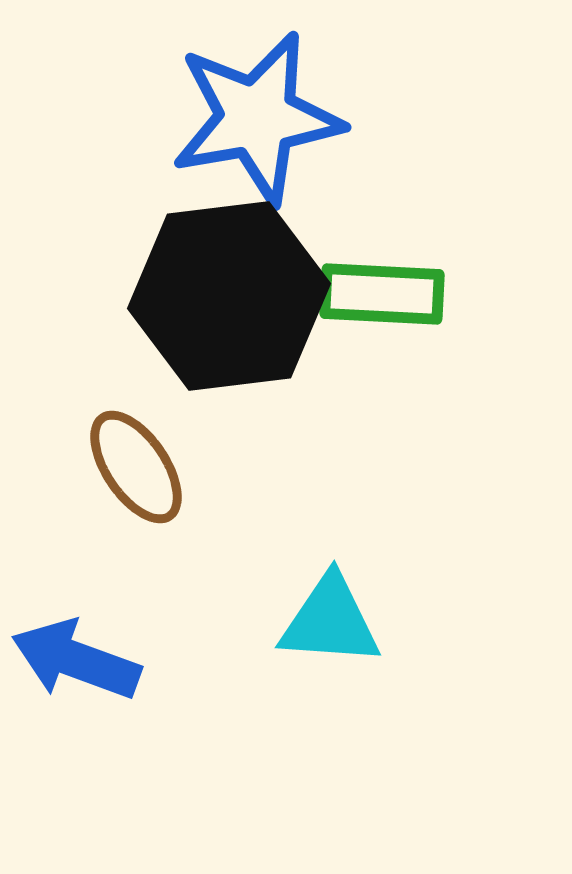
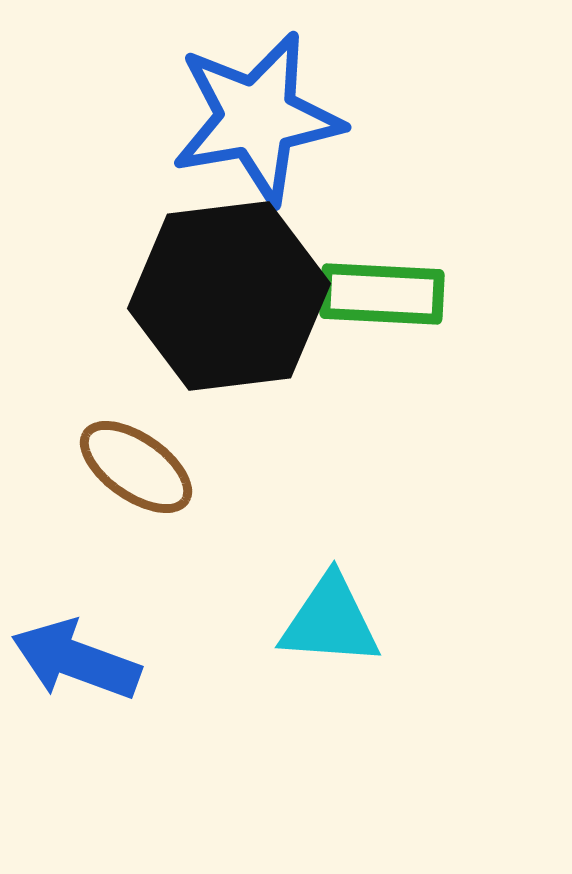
brown ellipse: rotated 21 degrees counterclockwise
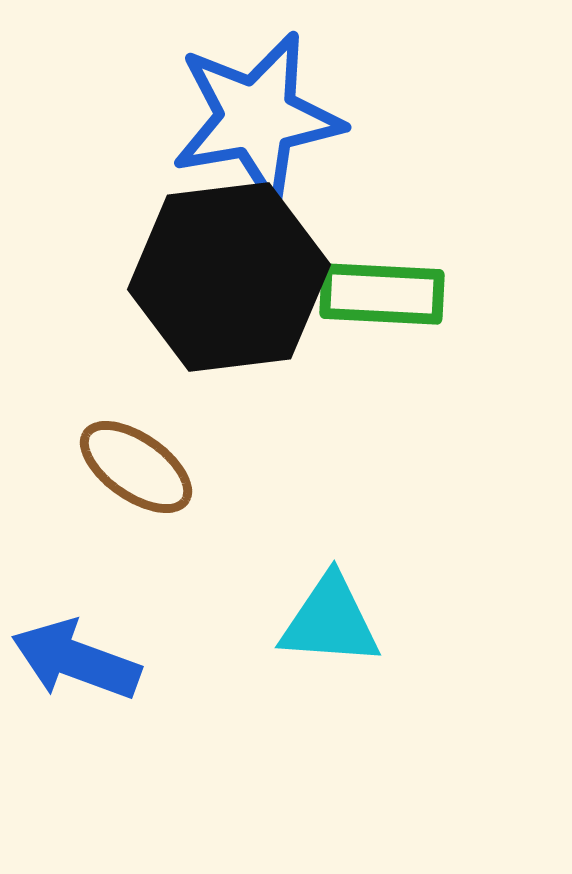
black hexagon: moved 19 px up
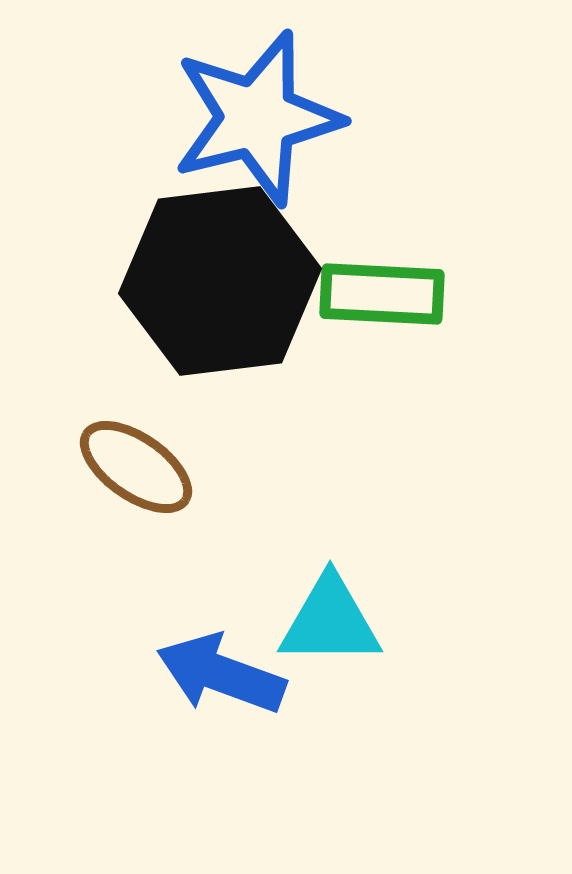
blue star: rotated 4 degrees counterclockwise
black hexagon: moved 9 px left, 4 px down
cyan triangle: rotated 4 degrees counterclockwise
blue arrow: moved 145 px right, 14 px down
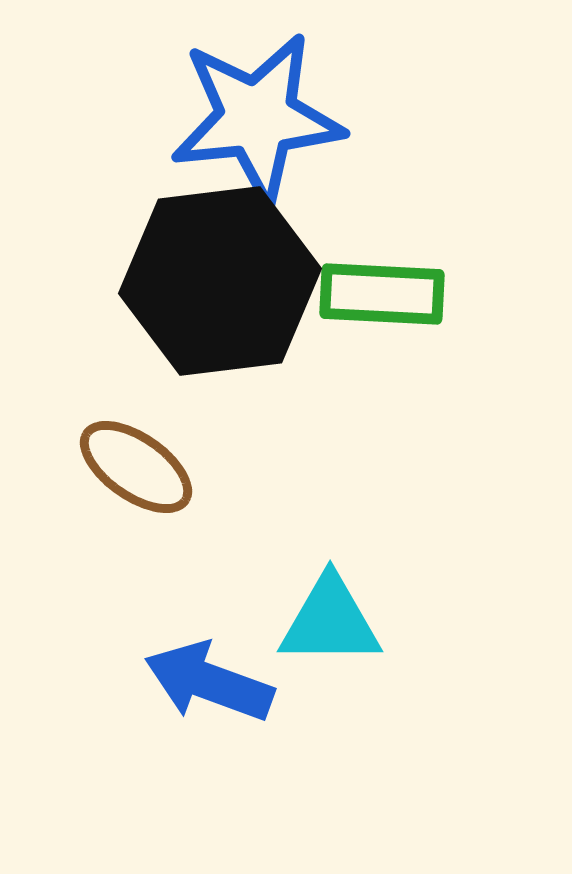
blue star: rotated 8 degrees clockwise
blue arrow: moved 12 px left, 8 px down
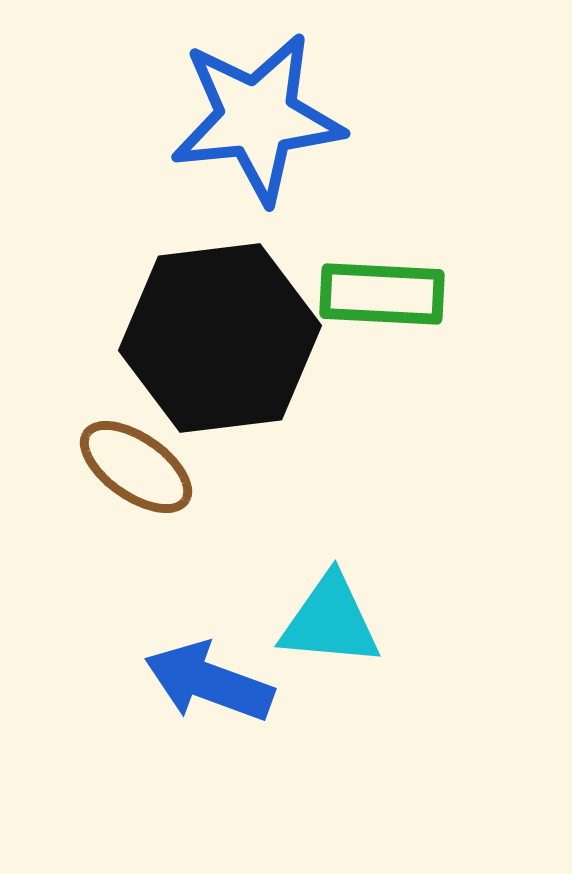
black hexagon: moved 57 px down
cyan triangle: rotated 5 degrees clockwise
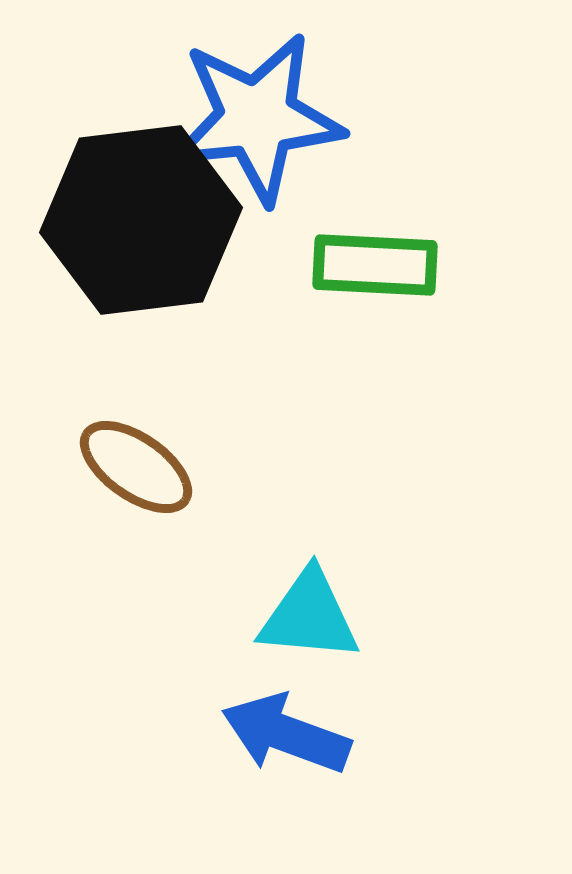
green rectangle: moved 7 px left, 29 px up
black hexagon: moved 79 px left, 118 px up
cyan triangle: moved 21 px left, 5 px up
blue arrow: moved 77 px right, 52 px down
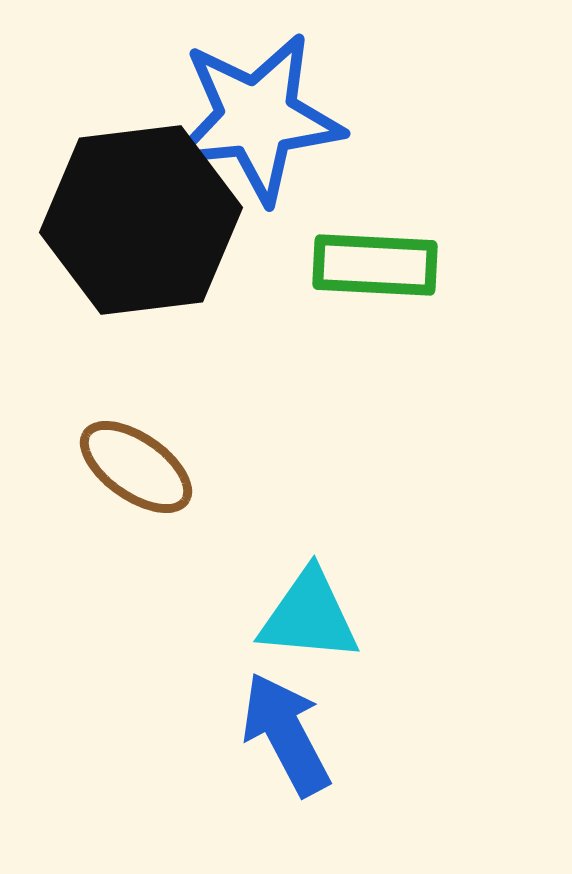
blue arrow: rotated 42 degrees clockwise
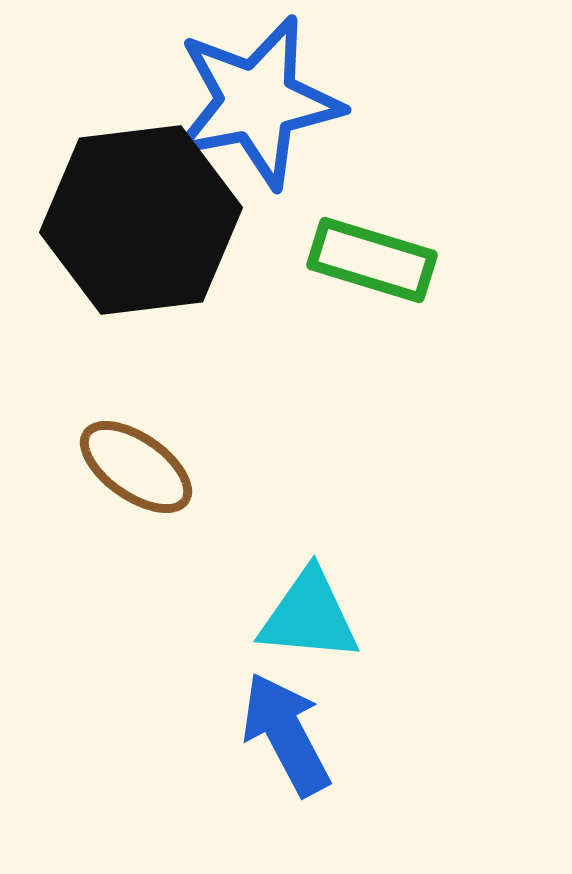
blue star: moved 16 px up; rotated 5 degrees counterclockwise
green rectangle: moved 3 px left, 5 px up; rotated 14 degrees clockwise
